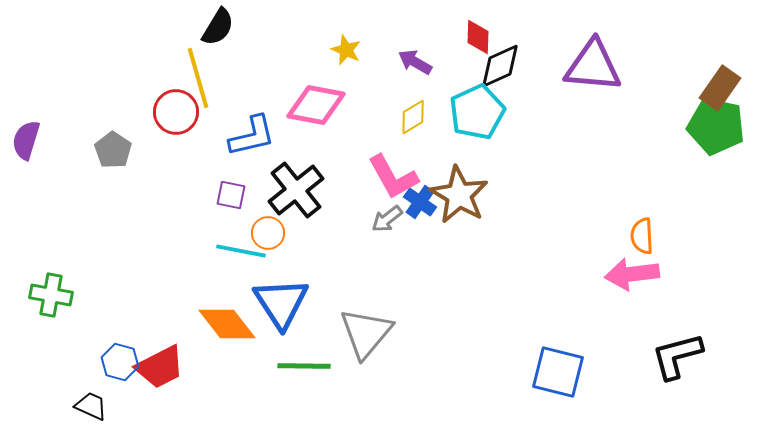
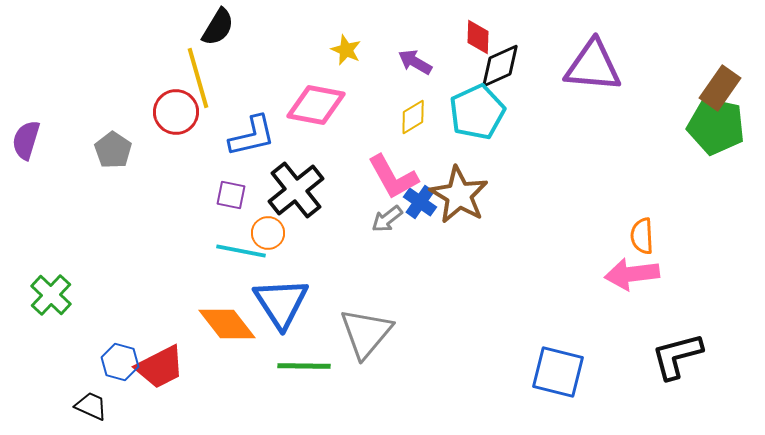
green cross: rotated 33 degrees clockwise
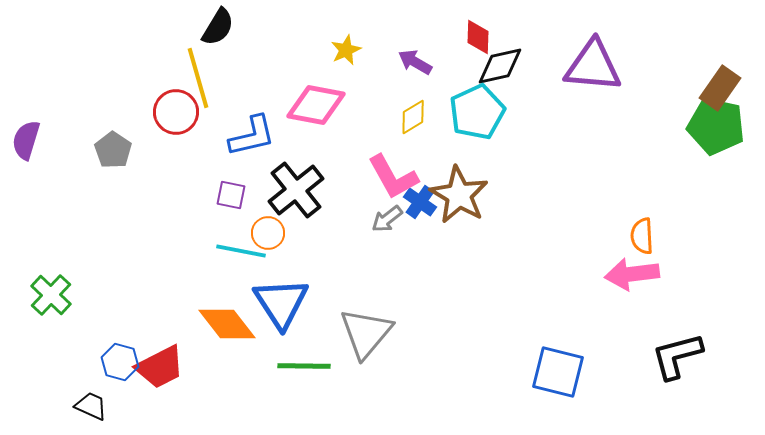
yellow star: rotated 24 degrees clockwise
black diamond: rotated 12 degrees clockwise
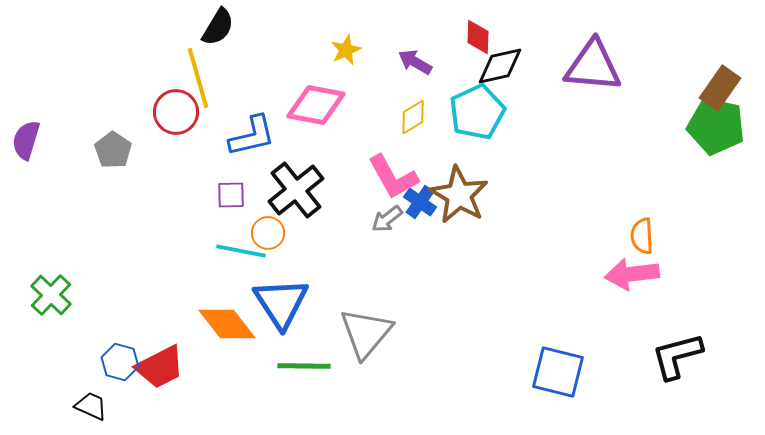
purple square: rotated 12 degrees counterclockwise
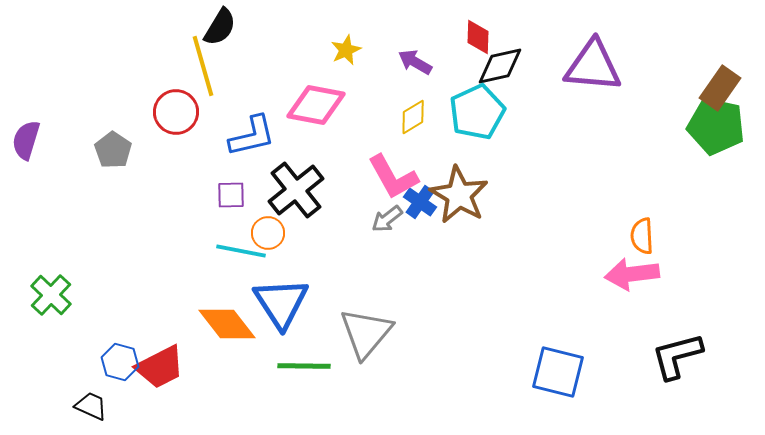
black semicircle: moved 2 px right
yellow line: moved 5 px right, 12 px up
